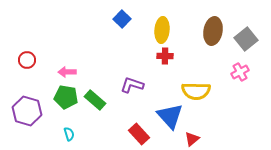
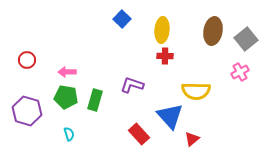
green rectangle: rotated 65 degrees clockwise
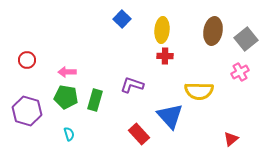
yellow semicircle: moved 3 px right
red triangle: moved 39 px right
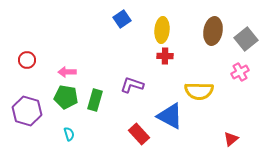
blue square: rotated 12 degrees clockwise
blue triangle: rotated 20 degrees counterclockwise
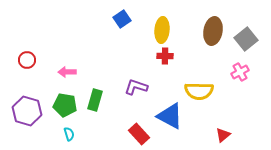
purple L-shape: moved 4 px right, 2 px down
green pentagon: moved 1 px left, 8 px down
red triangle: moved 8 px left, 4 px up
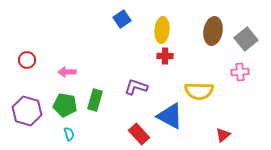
pink cross: rotated 24 degrees clockwise
